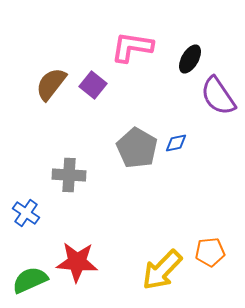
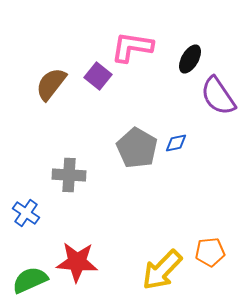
purple square: moved 5 px right, 9 px up
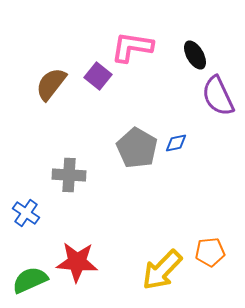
black ellipse: moved 5 px right, 4 px up; rotated 60 degrees counterclockwise
purple semicircle: rotated 9 degrees clockwise
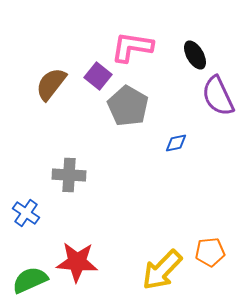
gray pentagon: moved 9 px left, 42 px up
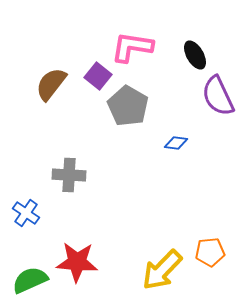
blue diamond: rotated 20 degrees clockwise
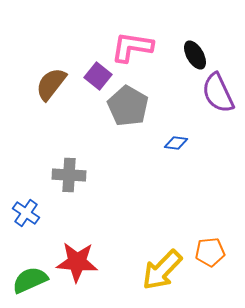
purple semicircle: moved 3 px up
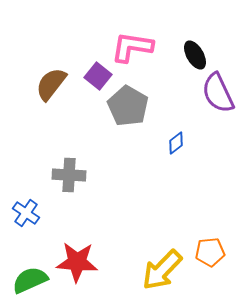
blue diamond: rotated 45 degrees counterclockwise
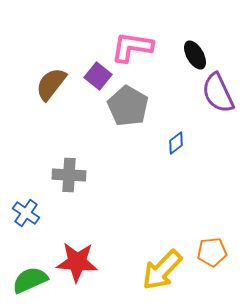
orange pentagon: moved 2 px right
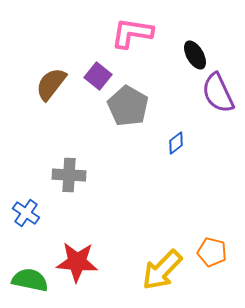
pink L-shape: moved 14 px up
orange pentagon: rotated 20 degrees clockwise
green semicircle: rotated 36 degrees clockwise
